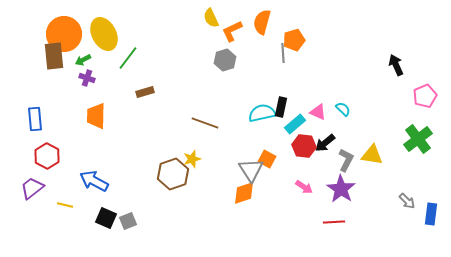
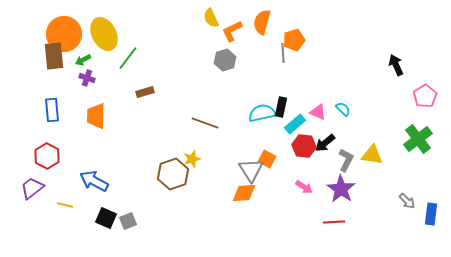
pink pentagon at (425, 96): rotated 10 degrees counterclockwise
blue rectangle at (35, 119): moved 17 px right, 9 px up
orange diamond at (244, 193): rotated 15 degrees clockwise
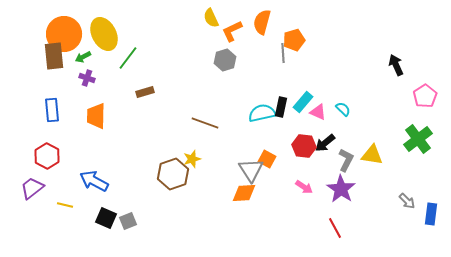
green arrow at (83, 60): moved 3 px up
cyan rectangle at (295, 124): moved 8 px right, 22 px up; rotated 10 degrees counterclockwise
red line at (334, 222): moved 1 px right, 6 px down; rotated 65 degrees clockwise
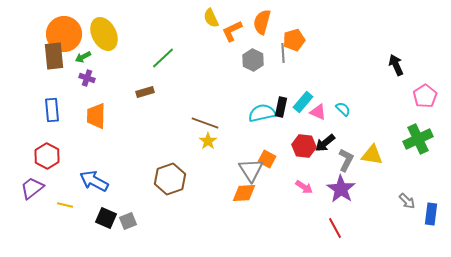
green line at (128, 58): moved 35 px right; rotated 10 degrees clockwise
gray hexagon at (225, 60): moved 28 px right; rotated 15 degrees counterclockwise
green cross at (418, 139): rotated 12 degrees clockwise
yellow star at (192, 159): moved 16 px right, 18 px up; rotated 18 degrees counterclockwise
brown hexagon at (173, 174): moved 3 px left, 5 px down
